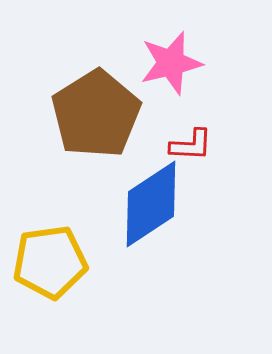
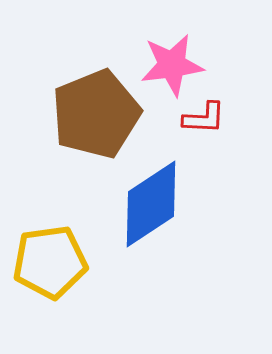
pink star: moved 1 px right, 2 px down; rotated 6 degrees clockwise
brown pentagon: rotated 10 degrees clockwise
red L-shape: moved 13 px right, 27 px up
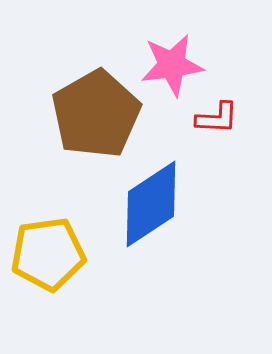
brown pentagon: rotated 8 degrees counterclockwise
red L-shape: moved 13 px right
yellow pentagon: moved 2 px left, 8 px up
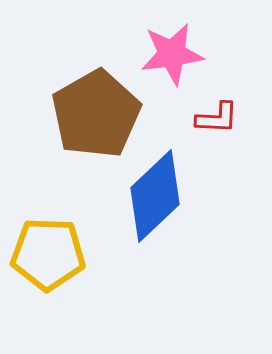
pink star: moved 11 px up
blue diamond: moved 4 px right, 8 px up; rotated 10 degrees counterclockwise
yellow pentagon: rotated 10 degrees clockwise
